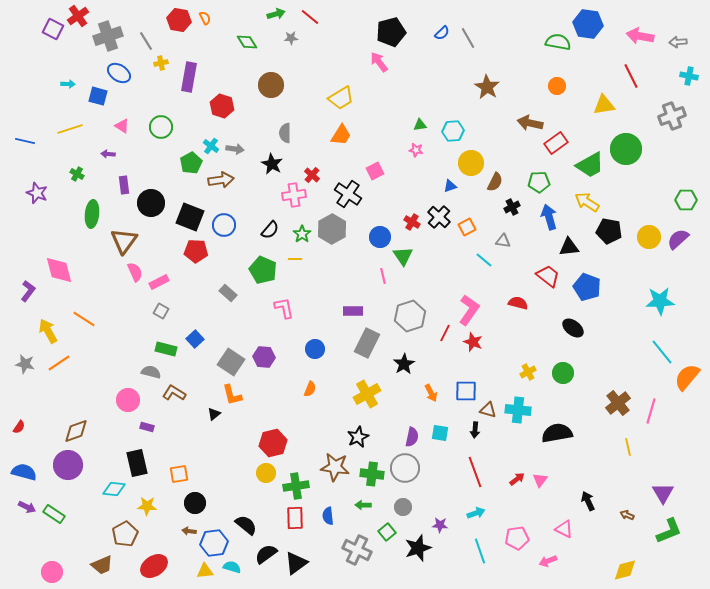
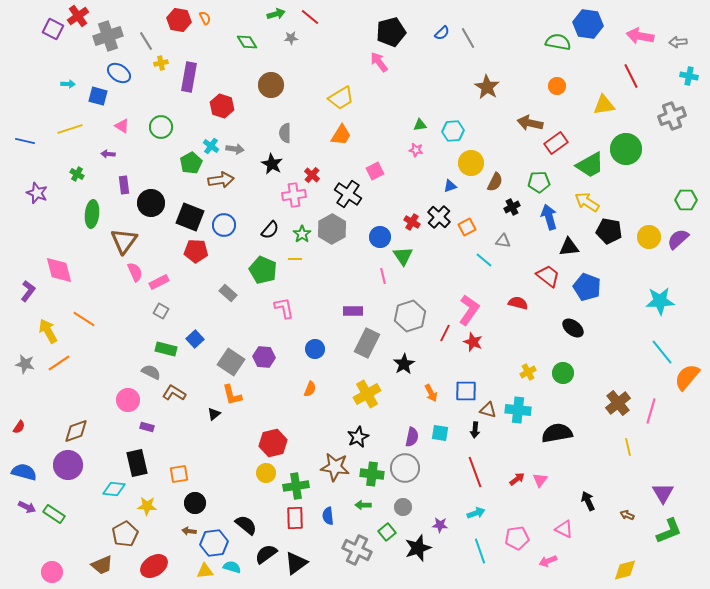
gray semicircle at (151, 372): rotated 12 degrees clockwise
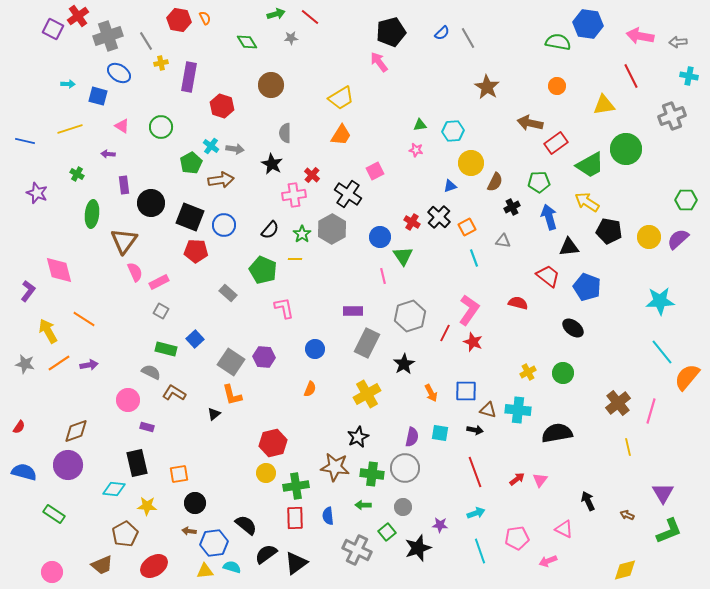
cyan line at (484, 260): moved 10 px left, 2 px up; rotated 30 degrees clockwise
black arrow at (475, 430): rotated 84 degrees counterclockwise
purple arrow at (27, 507): moved 62 px right, 142 px up; rotated 36 degrees counterclockwise
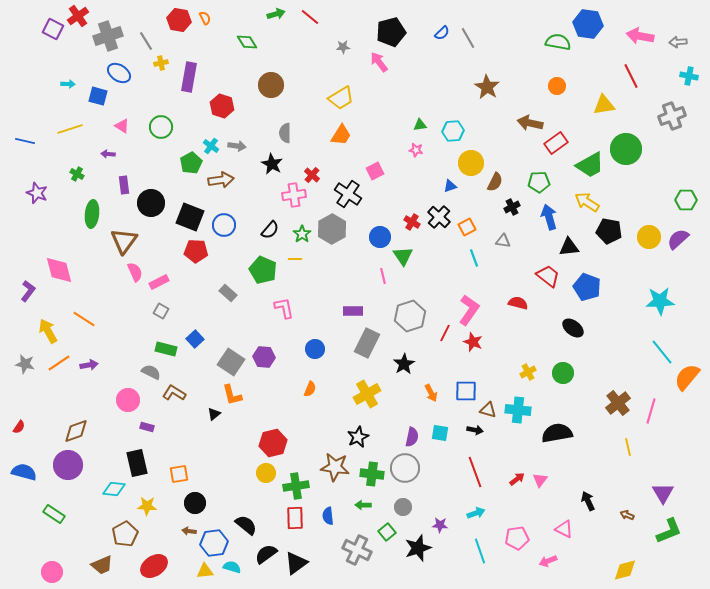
gray star at (291, 38): moved 52 px right, 9 px down
gray arrow at (235, 149): moved 2 px right, 3 px up
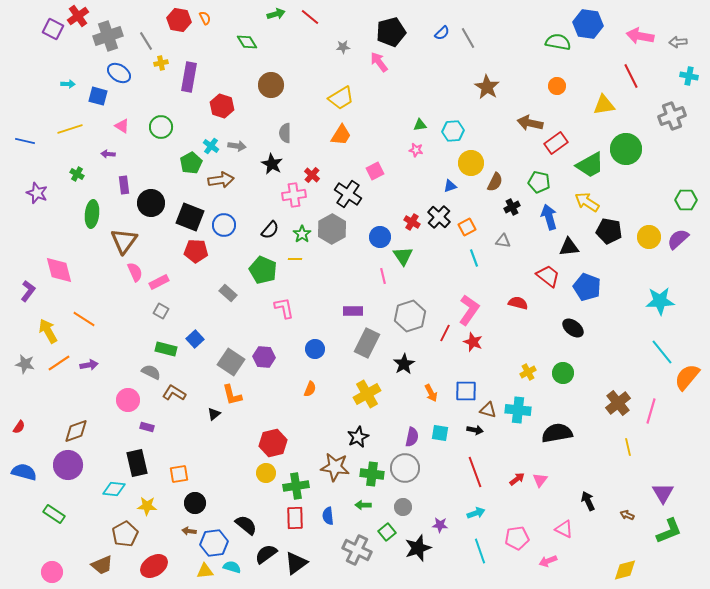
green pentagon at (539, 182): rotated 15 degrees clockwise
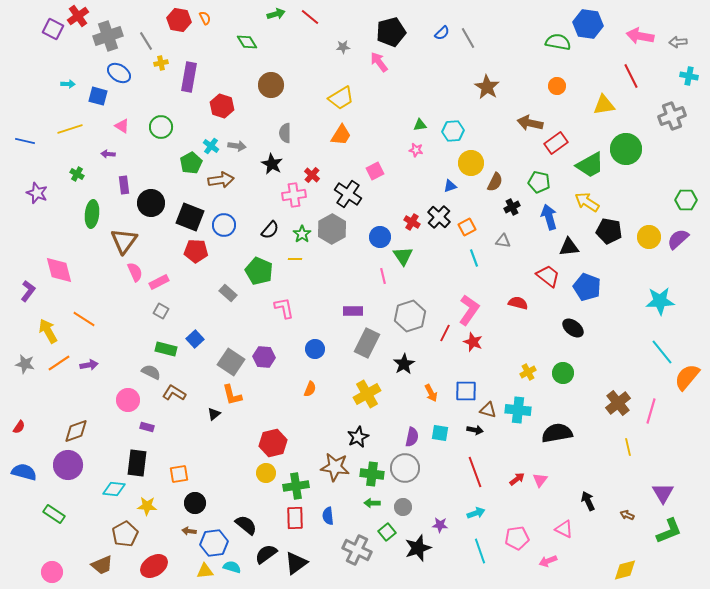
green pentagon at (263, 270): moved 4 px left, 1 px down
black rectangle at (137, 463): rotated 20 degrees clockwise
green arrow at (363, 505): moved 9 px right, 2 px up
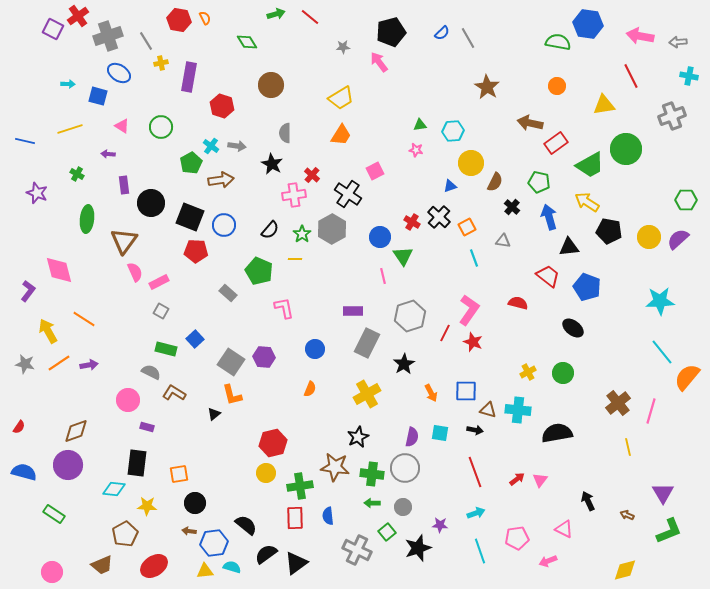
black cross at (512, 207): rotated 21 degrees counterclockwise
green ellipse at (92, 214): moved 5 px left, 5 px down
green cross at (296, 486): moved 4 px right
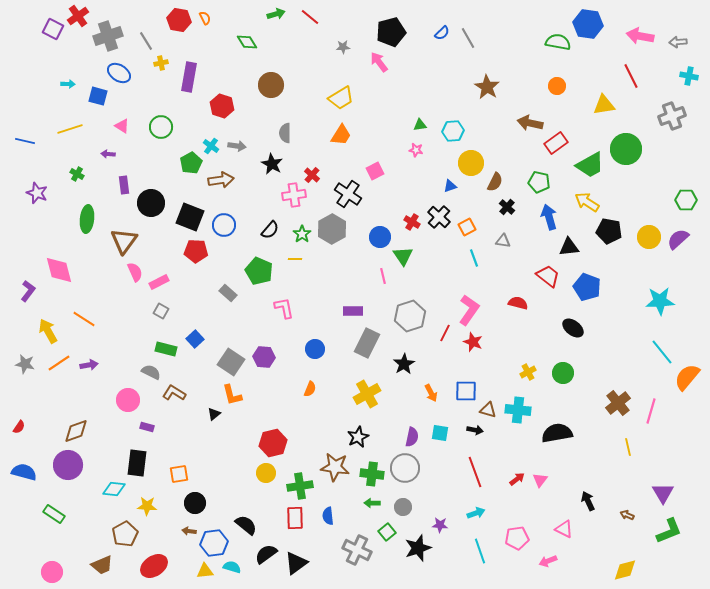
black cross at (512, 207): moved 5 px left
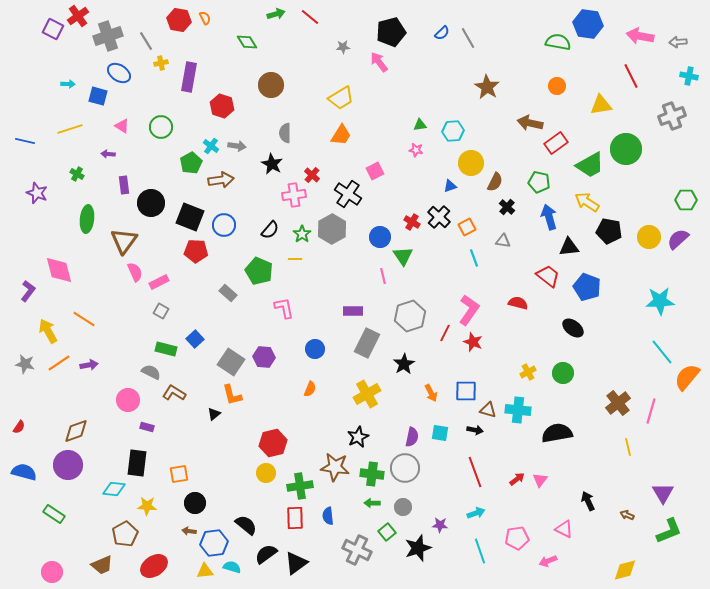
yellow triangle at (604, 105): moved 3 px left
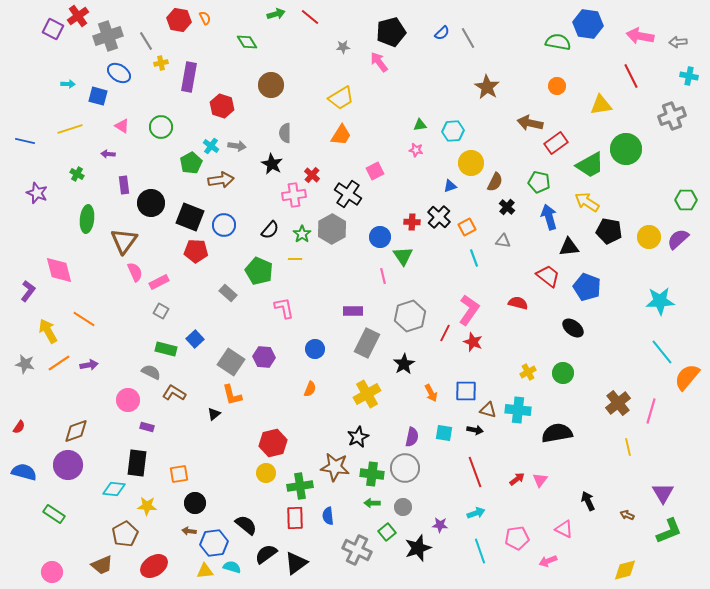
red cross at (412, 222): rotated 28 degrees counterclockwise
cyan square at (440, 433): moved 4 px right
